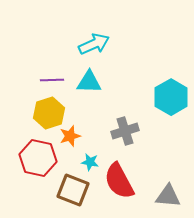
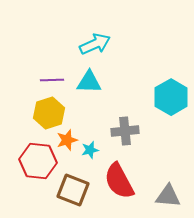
cyan arrow: moved 1 px right
gray cross: rotated 12 degrees clockwise
orange star: moved 3 px left, 4 px down
red hexagon: moved 3 px down; rotated 6 degrees counterclockwise
cyan star: moved 12 px up; rotated 24 degrees counterclockwise
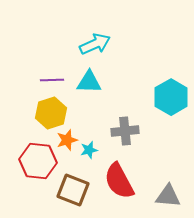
yellow hexagon: moved 2 px right
cyan star: moved 1 px left
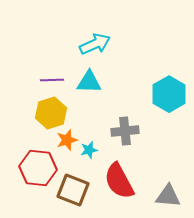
cyan hexagon: moved 2 px left, 3 px up
red hexagon: moved 7 px down
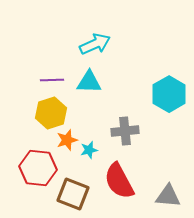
brown square: moved 4 px down
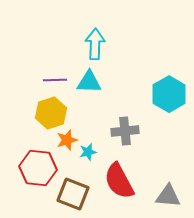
cyan arrow: rotated 64 degrees counterclockwise
purple line: moved 3 px right
cyan star: moved 1 px left, 2 px down
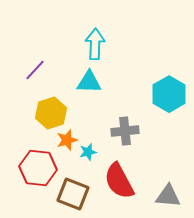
purple line: moved 20 px left, 10 px up; rotated 45 degrees counterclockwise
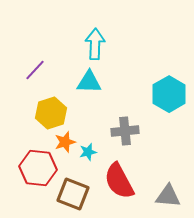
orange star: moved 2 px left, 2 px down
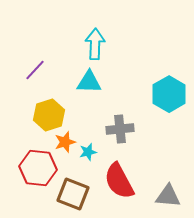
yellow hexagon: moved 2 px left, 2 px down
gray cross: moved 5 px left, 2 px up
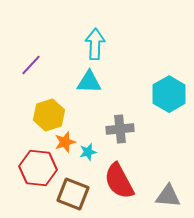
purple line: moved 4 px left, 5 px up
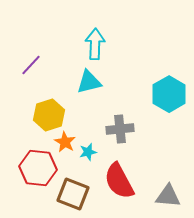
cyan triangle: rotated 16 degrees counterclockwise
orange star: rotated 25 degrees counterclockwise
